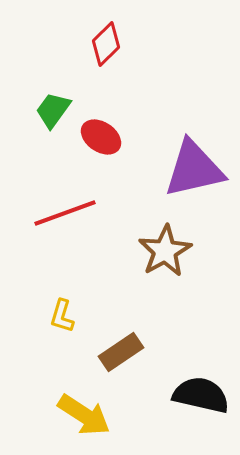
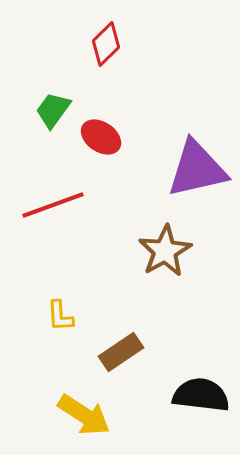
purple triangle: moved 3 px right
red line: moved 12 px left, 8 px up
yellow L-shape: moved 2 px left; rotated 20 degrees counterclockwise
black semicircle: rotated 6 degrees counterclockwise
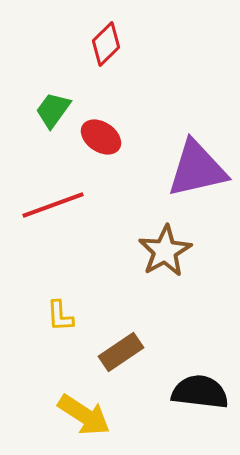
black semicircle: moved 1 px left, 3 px up
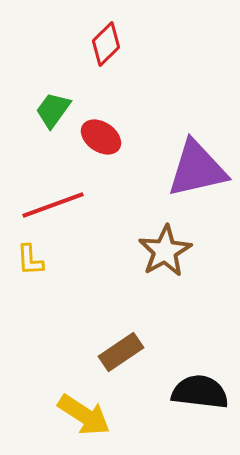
yellow L-shape: moved 30 px left, 56 px up
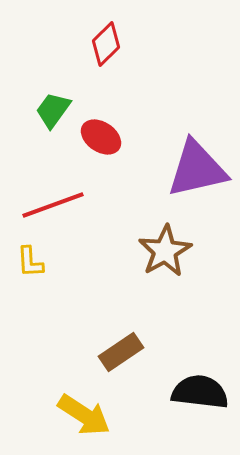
yellow L-shape: moved 2 px down
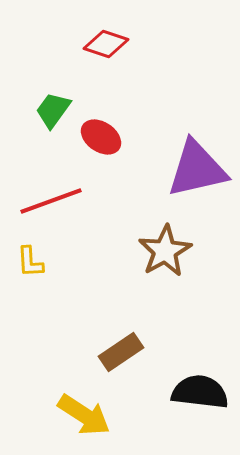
red diamond: rotated 63 degrees clockwise
red line: moved 2 px left, 4 px up
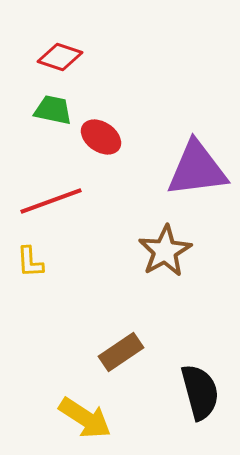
red diamond: moved 46 px left, 13 px down
green trapezoid: rotated 66 degrees clockwise
purple triangle: rotated 6 degrees clockwise
black semicircle: rotated 68 degrees clockwise
yellow arrow: moved 1 px right, 3 px down
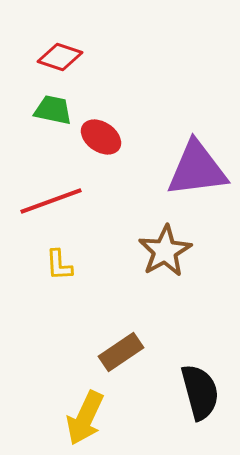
yellow L-shape: moved 29 px right, 3 px down
yellow arrow: rotated 82 degrees clockwise
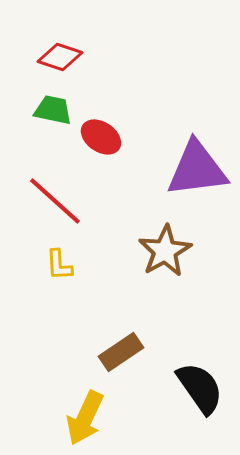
red line: moved 4 px right; rotated 62 degrees clockwise
black semicircle: moved 4 px up; rotated 20 degrees counterclockwise
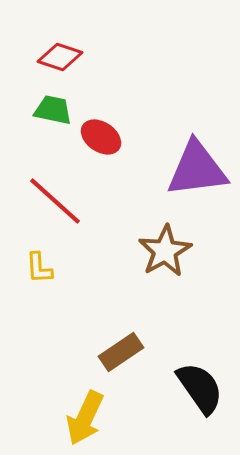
yellow L-shape: moved 20 px left, 3 px down
